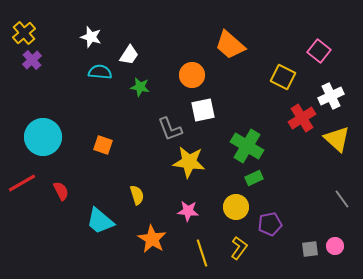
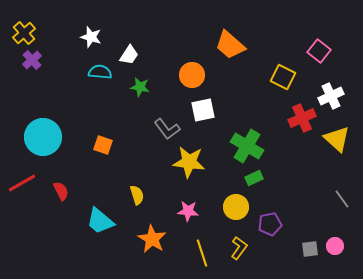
red cross: rotated 8 degrees clockwise
gray L-shape: moved 3 px left; rotated 16 degrees counterclockwise
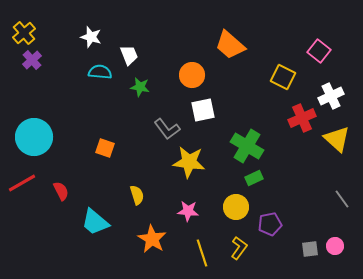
white trapezoid: rotated 55 degrees counterclockwise
cyan circle: moved 9 px left
orange square: moved 2 px right, 3 px down
cyan trapezoid: moved 5 px left, 1 px down
